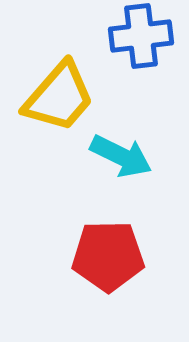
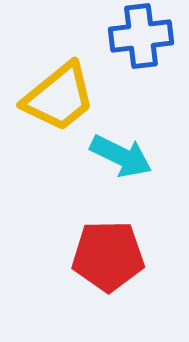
yellow trapezoid: rotated 10 degrees clockwise
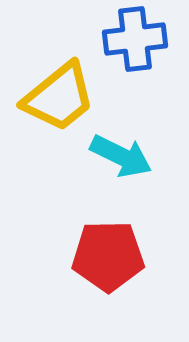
blue cross: moved 6 px left, 3 px down
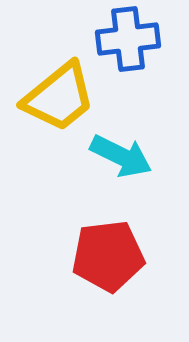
blue cross: moved 7 px left
red pentagon: rotated 6 degrees counterclockwise
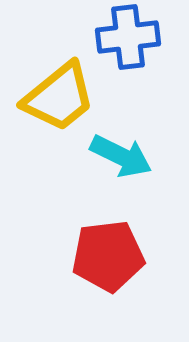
blue cross: moved 2 px up
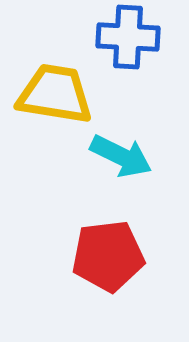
blue cross: rotated 10 degrees clockwise
yellow trapezoid: moved 4 px left, 3 px up; rotated 132 degrees counterclockwise
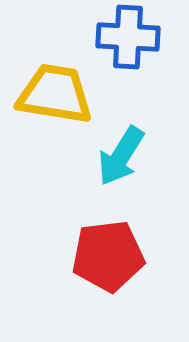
cyan arrow: rotated 96 degrees clockwise
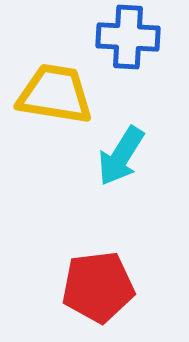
red pentagon: moved 10 px left, 31 px down
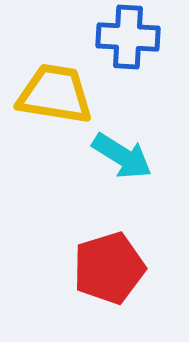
cyan arrow: moved 1 px right; rotated 90 degrees counterclockwise
red pentagon: moved 11 px right, 19 px up; rotated 10 degrees counterclockwise
